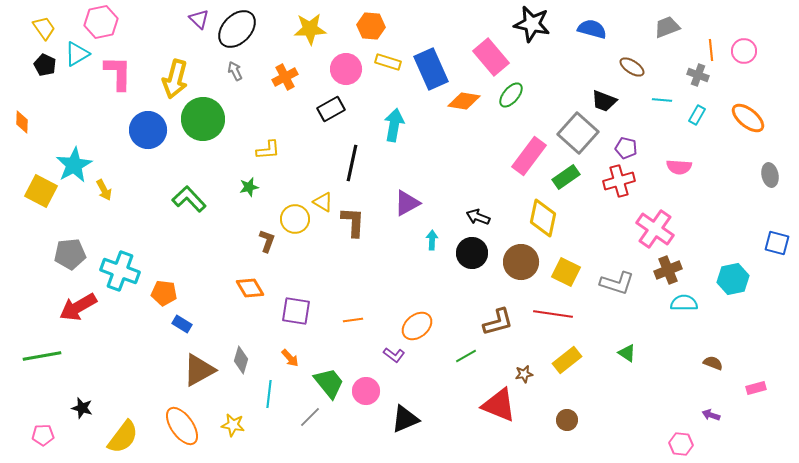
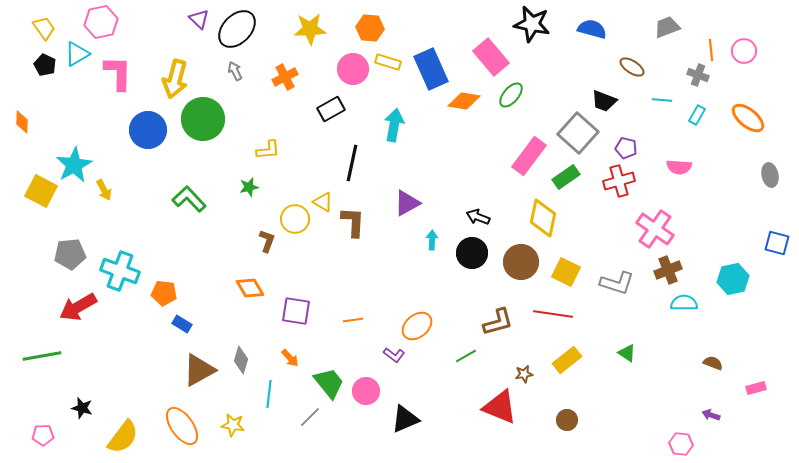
orange hexagon at (371, 26): moved 1 px left, 2 px down
pink circle at (346, 69): moved 7 px right
red triangle at (499, 405): moved 1 px right, 2 px down
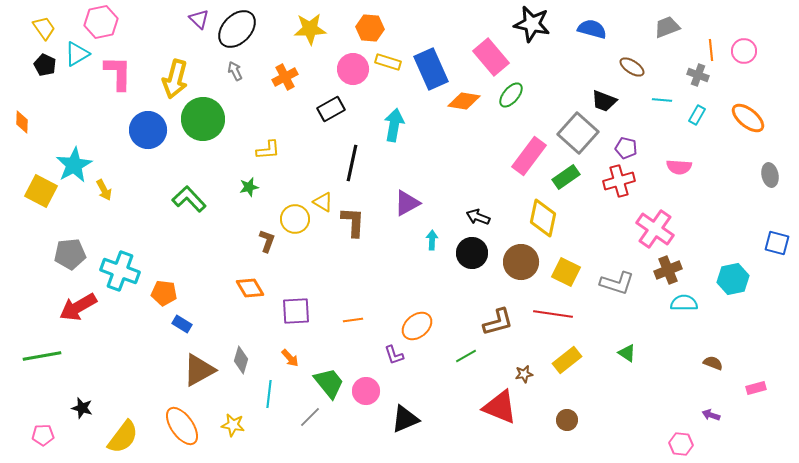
purple square at (296, 311): rotated 12 degrees counterclockwise
purple L-shape at (394, 355): rotated 35 degrees clockwise
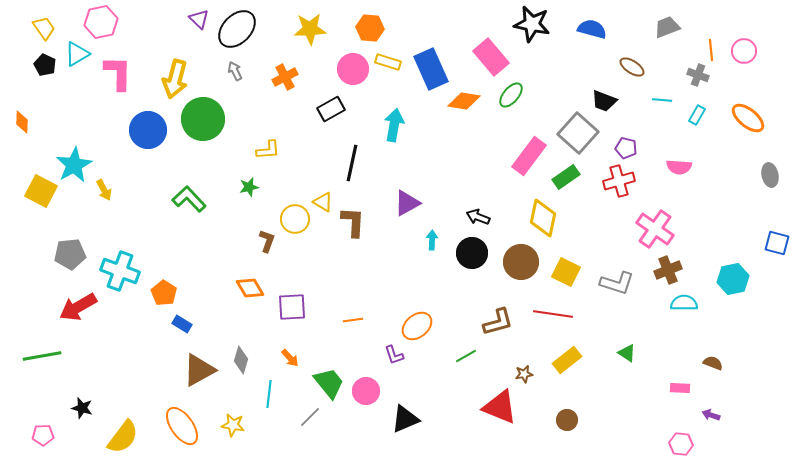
orange pentagon at (164, 293): rotated 25 degrees clockwise
purple square at (296, 311): moved 4 px left, 4 px up
pink rectangle at (756, 388): moved 76 px left; rotated 18 degrees clockwise
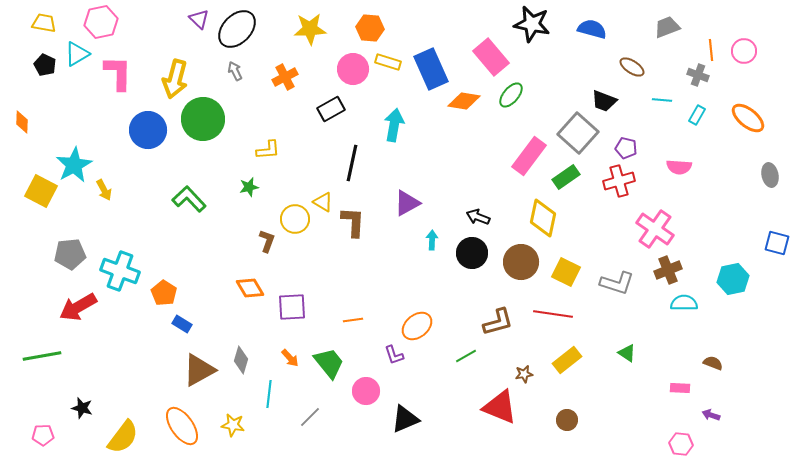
yellow trapezoid at (44, 28): moved 5 px up; rotated 45 degrees counterclockwise
green trapezoid at (329, 383): moved 20 px up
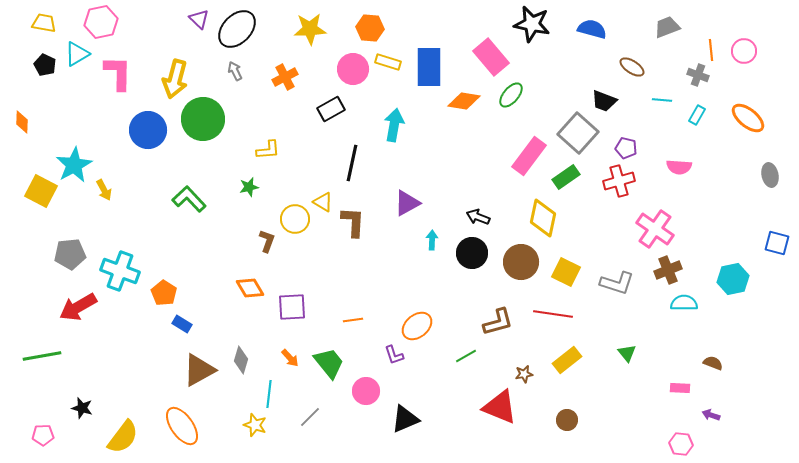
blue rectangle at (431, 69): moved 2 px left, 2 px up; rotated 24 degrees clockwise
green triangle at (627, 353): rotated 18 degrees clockwise
yellow star at (233, 425): moved 22 px right; rotated 10 degrees clockwise
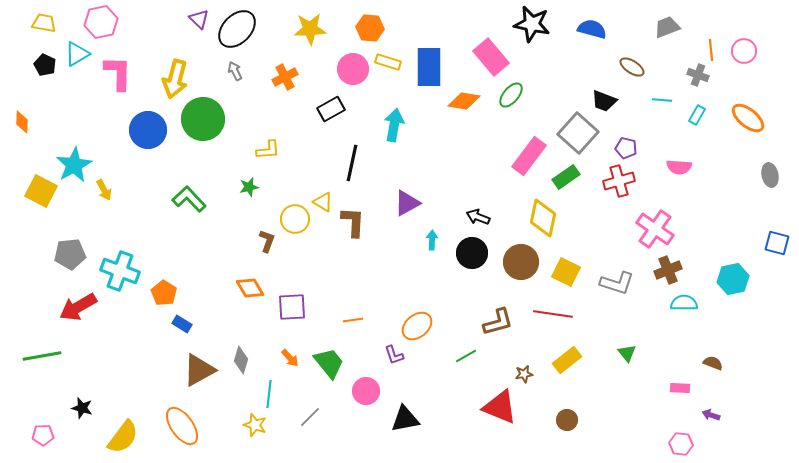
black triangle at (405, 419): rotated 12 degrees clockwise
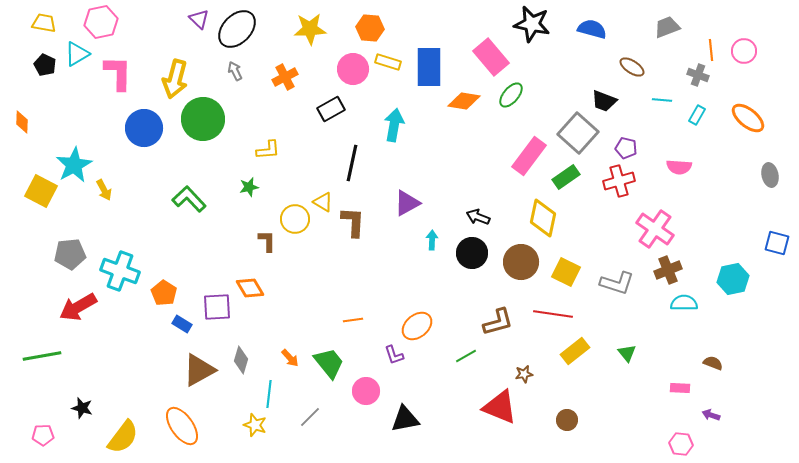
blue circle at (148, 130): moved 4 px left, 2 px up
brown L-shape at (267, 241): rotated 20 degrees counterclockwise
purple square at (292, 307): moved 75 px left
yellow rectangle at (567, 360): moved 8 px right, 9 px up
